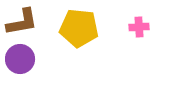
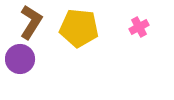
brown L-shape: moved 9 px right; rotated 48 degrees counterclockwise
pink cross: rotated 24 degrees counterclockwise
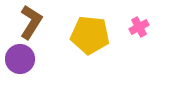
yellow pentagon: moved 11 px right, 7 px down
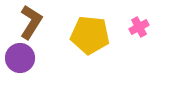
purple circle: moved 1 px up
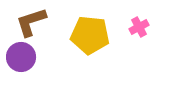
brown L-shape: rotated 140 degrees counterclockwise
purple circle: moved 1 px right, 1 px up
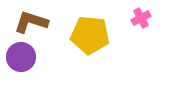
brown L-shape: rotated 36 degrees clockwise
pink cross: moved 2 px right, 9 px up
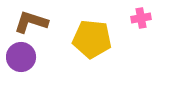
pink cross: rotated 18 degrees clockwise
yellow pentagon: moved 2 px right, 4 px down
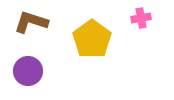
yellow pentagon: rotated 30 degrees clockwise
purple circle: moved 7 px right, 14 px down
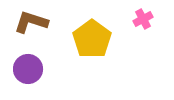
pink cross: moved 2 px right, 1 px down; rotated 18 degrees counterclockwise
purple circle: moved 2 px up
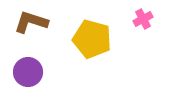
yellow pentagon: rotated 21 degrees counterclockwise
purple circle: moved 3 px down
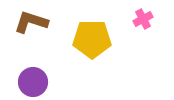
yellow pentagon: rotated 15 degrees counterclockwise
purple circle: moved 5 px right, 10 px down
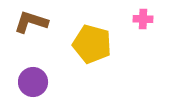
pink cross: rotated 30 degrees clockwise
yellow pentagon: moved 5 px down; rotated 15 degrees clockwise
